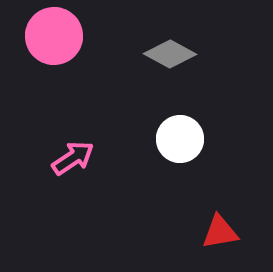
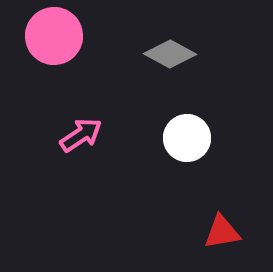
white circle: moved 7 px right, 1 px up
pink arrow: moved 8 px right, 23 px up
red triangle: moved 2 px right
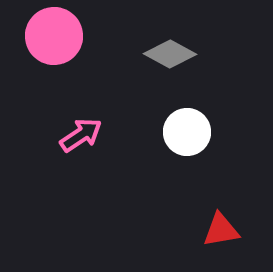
white circle: moved 6 px up
red triangle: moved 1 px left, 2 px up
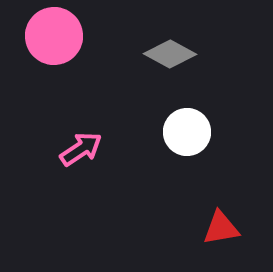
pink arrow: moved 14 px down
red triangle: moved 2 px up
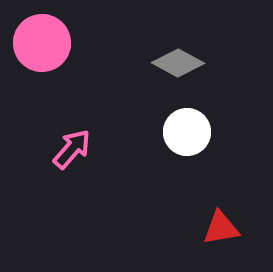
pink circle: moved 12 px left, 7 px down
gray diamond: moved 8 px right, 9 px down
pink arrow: moved 9 px left; rotated 15 degrees counterclockwise
